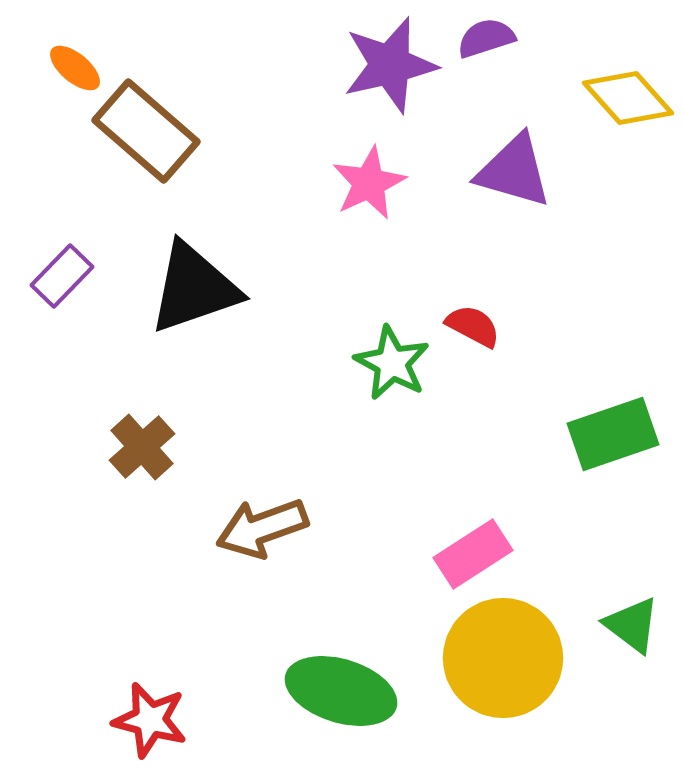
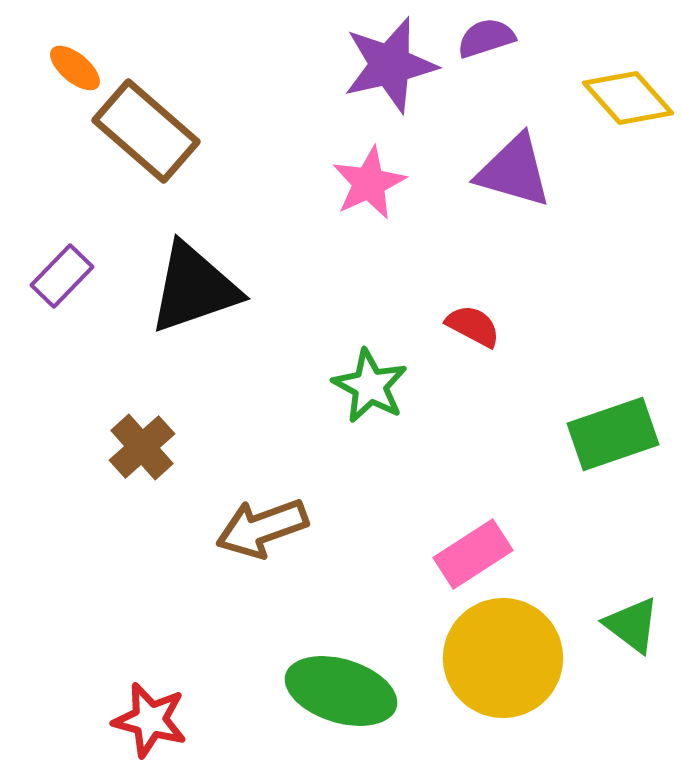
green star: moved 22 px left, 23 px down
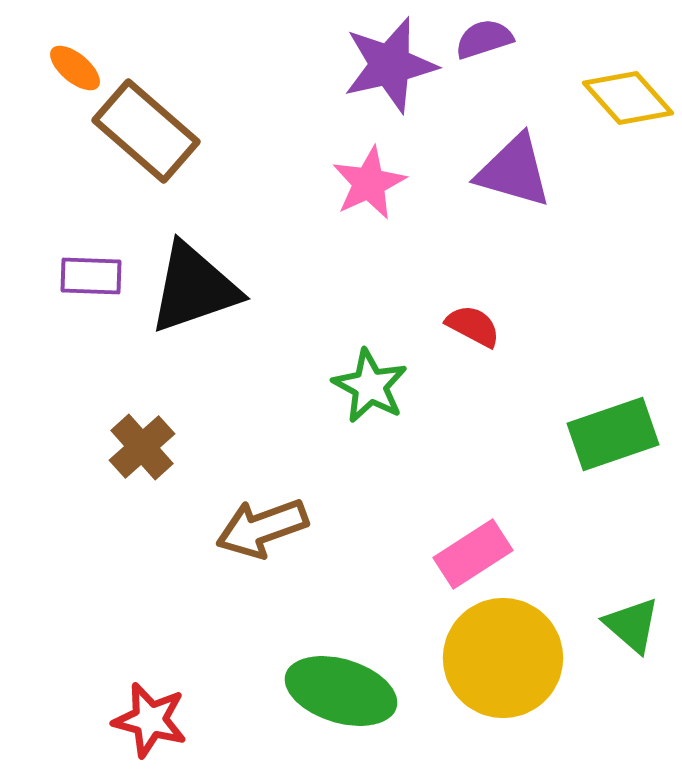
purple semicircle: moved 2 px left, 1 px down
purple rectangle: moved 29 px right; rotated 48 degrees clockwise
green triangle: rotated 4 degrees clockwise
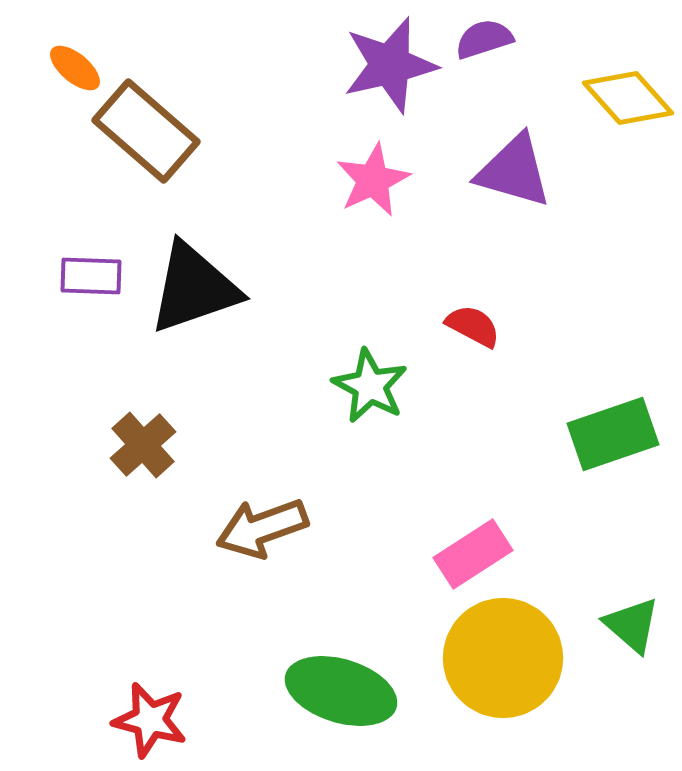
pink star: moved 4 px right, 3 px up
brown cross: moved 1 px right, 2 px up
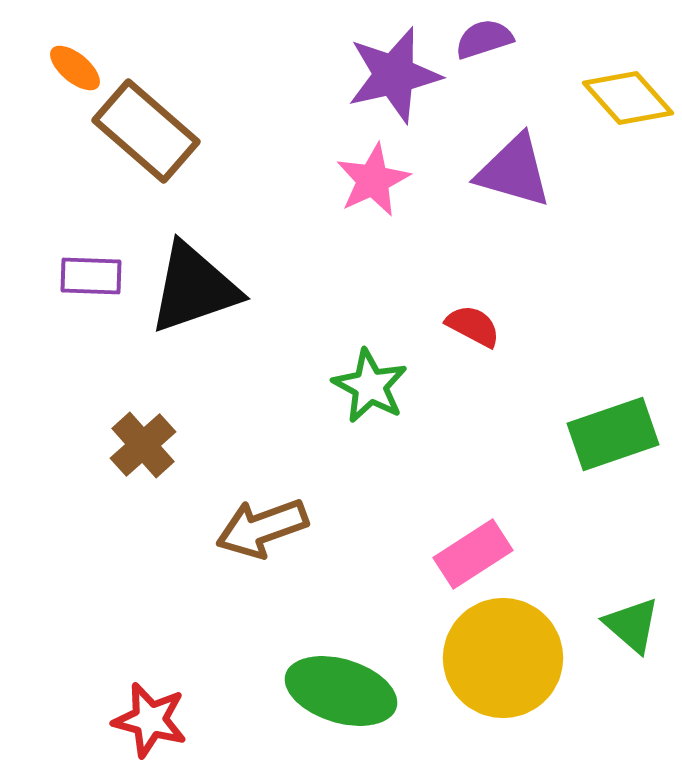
purple star: moved 4 px right, 10 px down
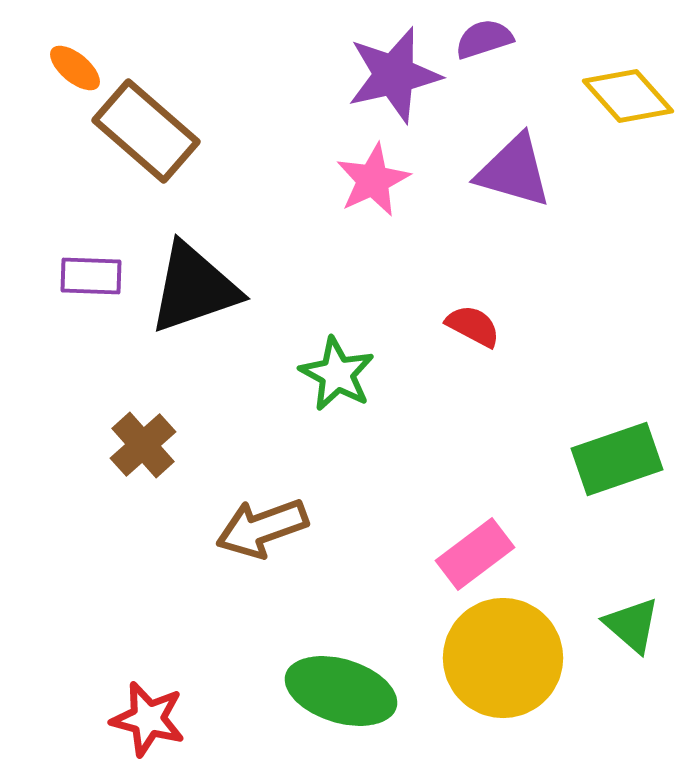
yellow diamond: moved 2 px up
green star: moved 33 px left, 12 px up
green rectangle: moved 4 px right, 25 px down
pink rectangle: moved 2 px right; rotated 4 degrees counterclockwise
red star: moved 2 px left, 1 px up
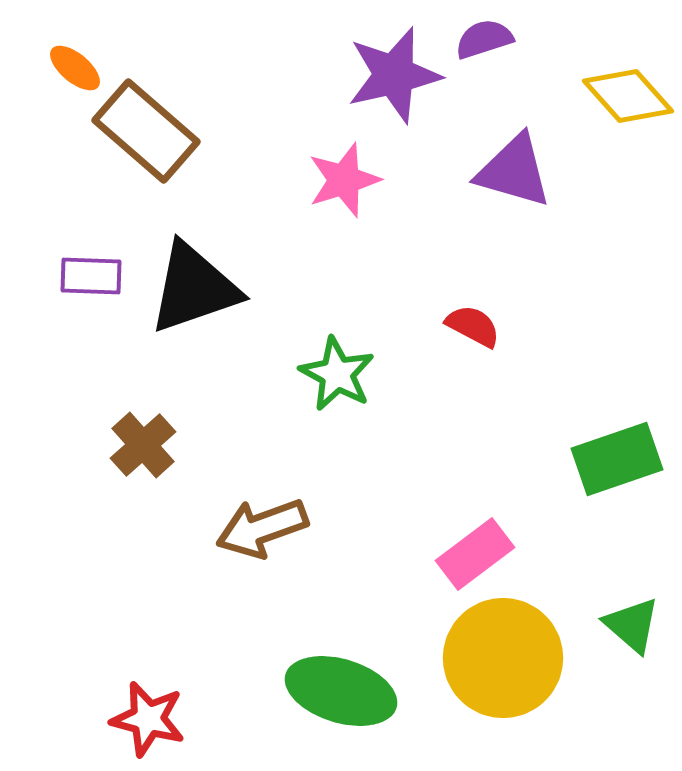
pink star: moved 29 px left; rotated 8 degrees clockwise
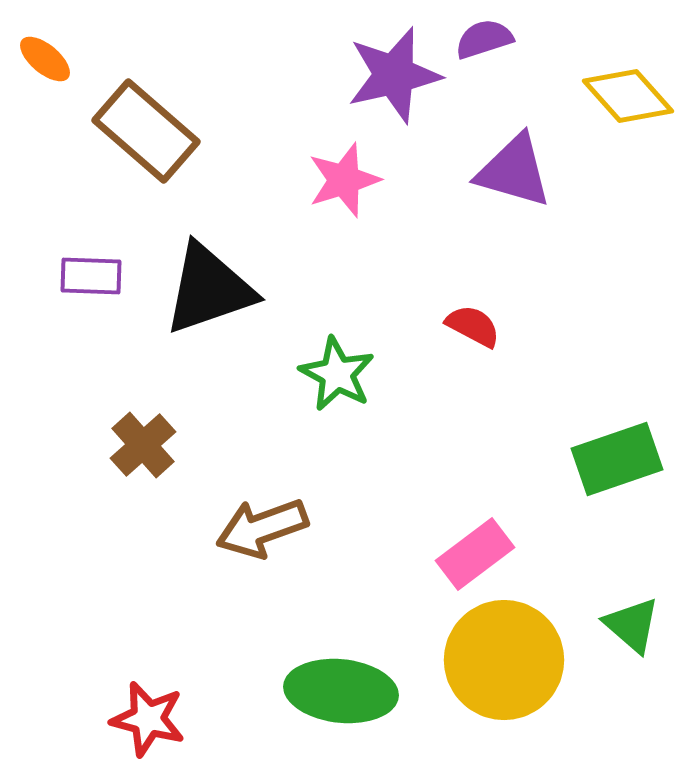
orange ellipse: moved 30 px left, 9 px up
black triangle: moved 15 px right, 1 px down
yellow circle: moved 1 px right, 2 px down
green ellipse: rotated 11 degrees counterclockwise
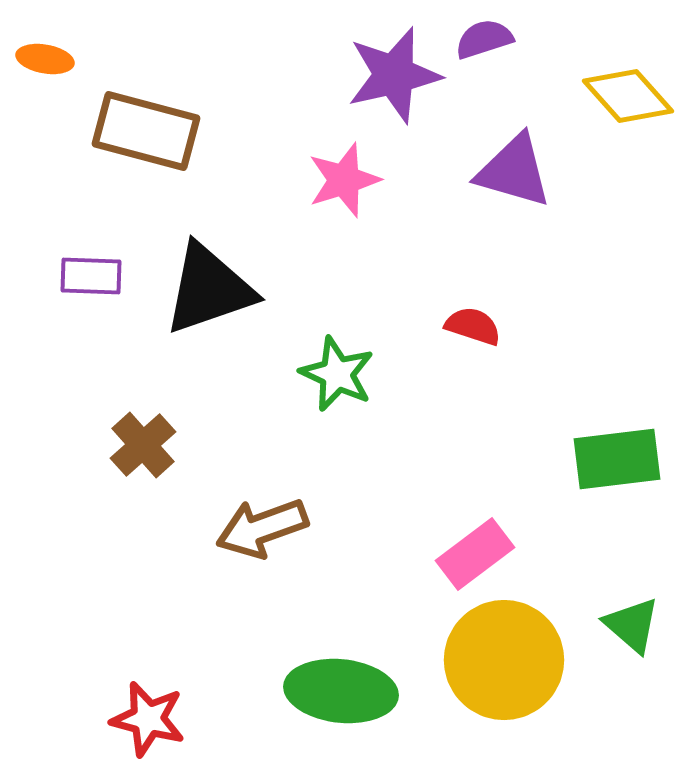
orange ellipse: rotated 30 degrees counterclockwise
brown rectangle: rotated 26 degrees counterclockwise
red semicircle: rotated 10 degrees counterclockwise
green star: rotated 4 degrees counterclockwise
green rectangle: rotated 12 degrees clockwise
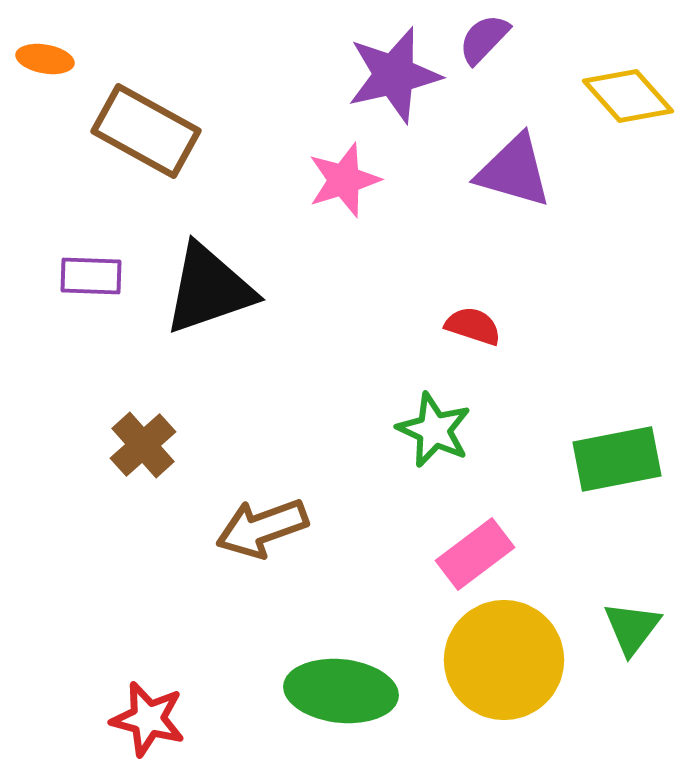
purple semicircle: rotated 28 degrees counterclockwise
brown rectangle: rotated 14 degrees clockwise
green star: moved 97 px right, 56 px down
green rectangle: rotated 4 degrees counterclockwise
green triangle: moved 3 px down; rotated 26 degrees clockwise
